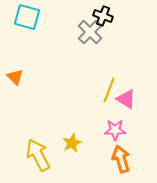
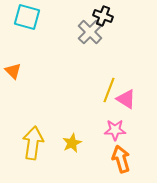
orange triangle: moved 2 px left, 6 px up
yellow arrow: moved 5 px left, 12 px up; rotated 36 degrees clockwise
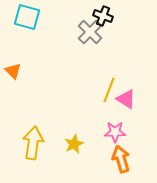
pink star: moved 2 px down
yellow star: moved 2 px right, 1 px down
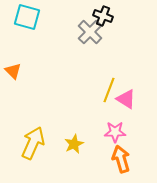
yellow arrow: rotated 16 degrees clockwise
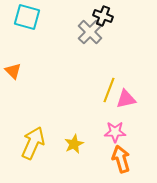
pink triangle: rotated 45 degrees counterclockwise
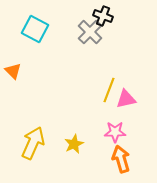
cyan square: moved 8 px right, 12 px down; rotated 12 degrees clockwise
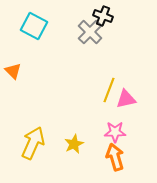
cyan square: moved 1 px left, 3 px up
orange arrow: moved 6 px left, 2 px up
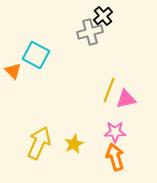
black cross: rotated 30 degrees clockwise
cyan square: moved 2 px right, 29 px down
gray cross: rotated 30 degrees clockwise
yellow arrow: moved 6 px right
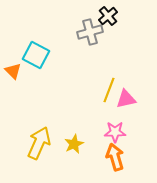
black cross: moved 5 px right
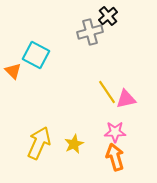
yellow line: moved 2 px left, 2 px down; rotated 55 degrees counterclockwise
